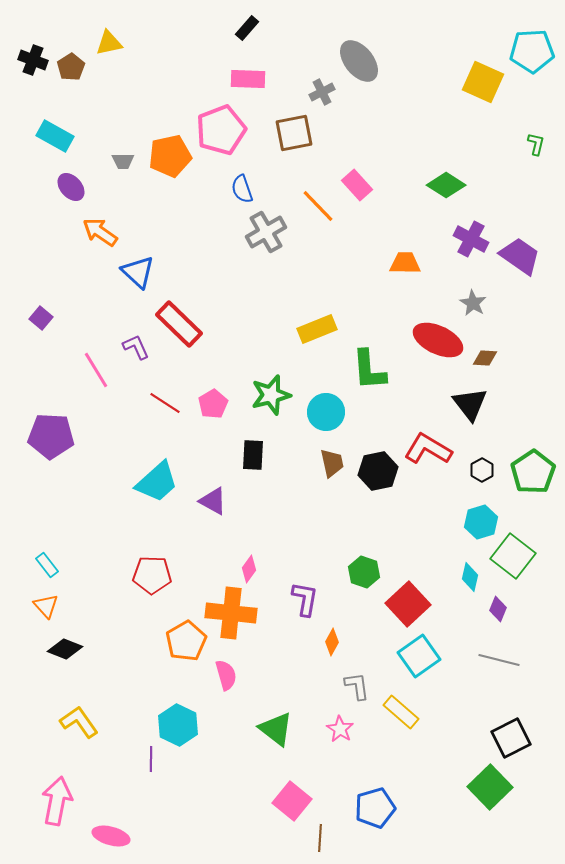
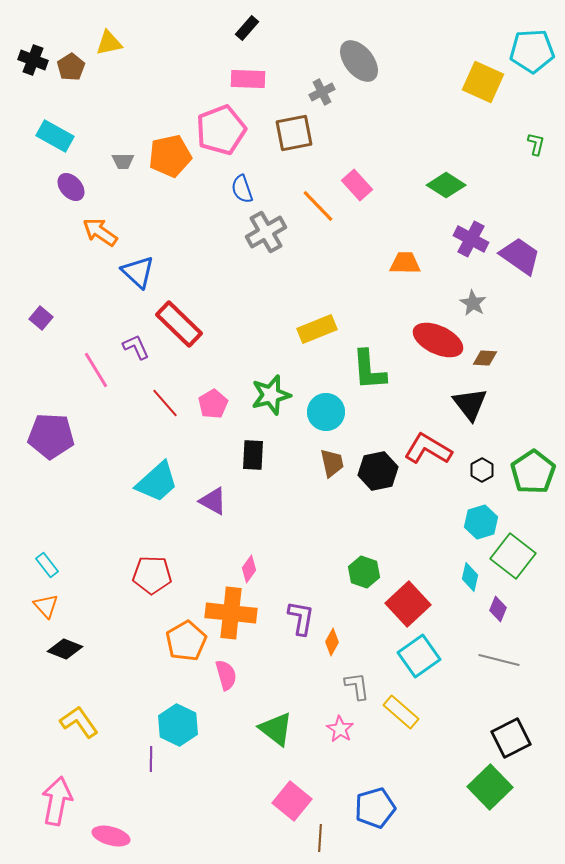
red line at (165, 403): rotated 16 degrees clockwise
purple L-shape at (305, 599): moved 4 px left, 19 px down
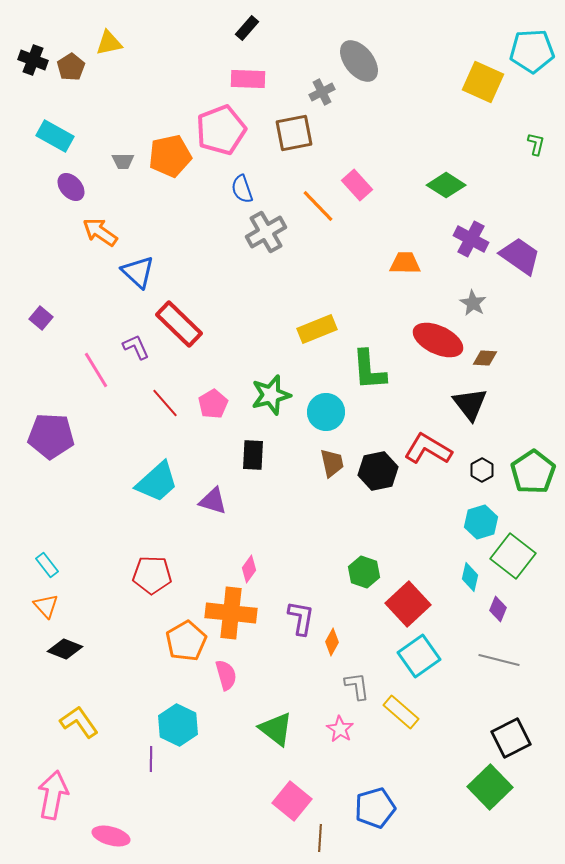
purple triangle at (213, 501): rotated 12 degrees counterclockwise
pink arrow at (57, 801): moved 4 px left, 6 px up
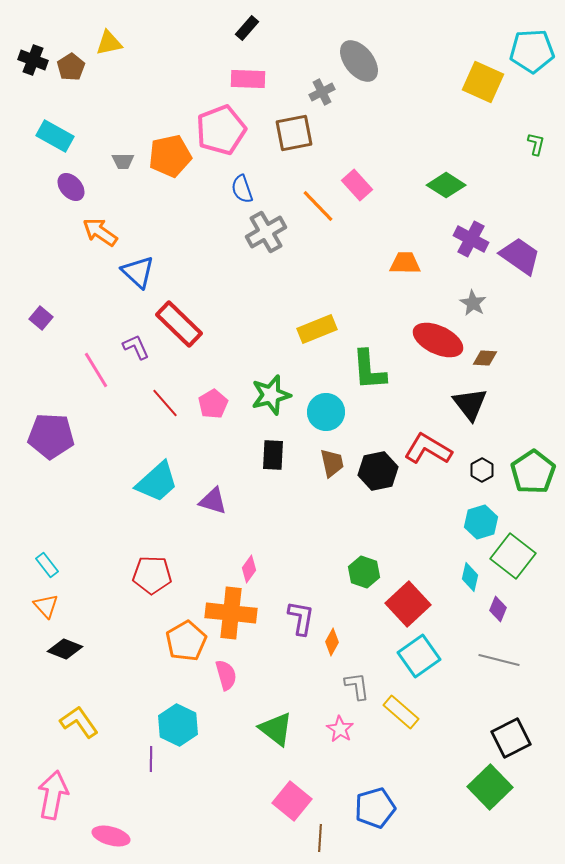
black rectangle at (253, 455): moved 20 px right
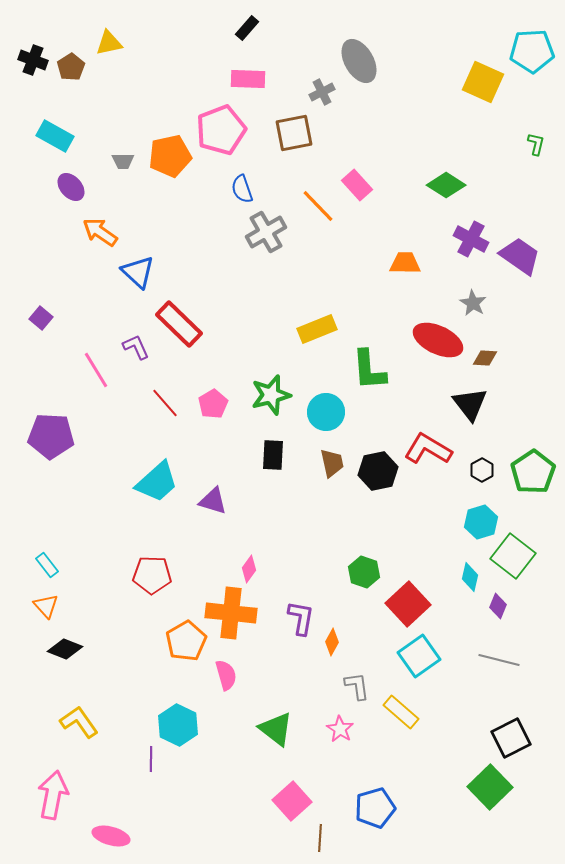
gray ellipse at (359, 61): rotated 9 degrees clockwise
purple diamond at (498, 609): moved 3 px up
pink square at (292, 801): rotated 9 degrees clockwise
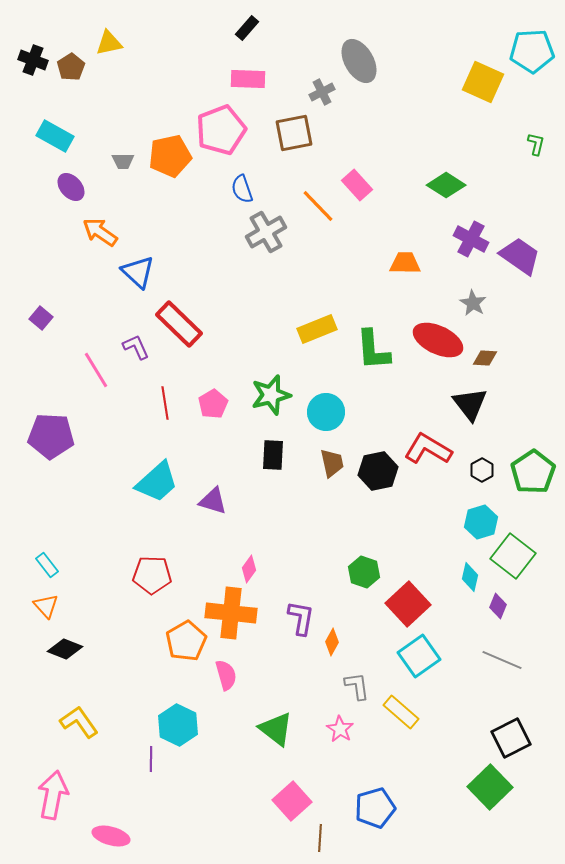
green L-shape at (369, 370): moved 4 px right, 20 px up
red line at (165, 403): rotated 32 degrees clockwise
gray line at (499, 660): moved 3 px right; rotated 9 degrees clockwise
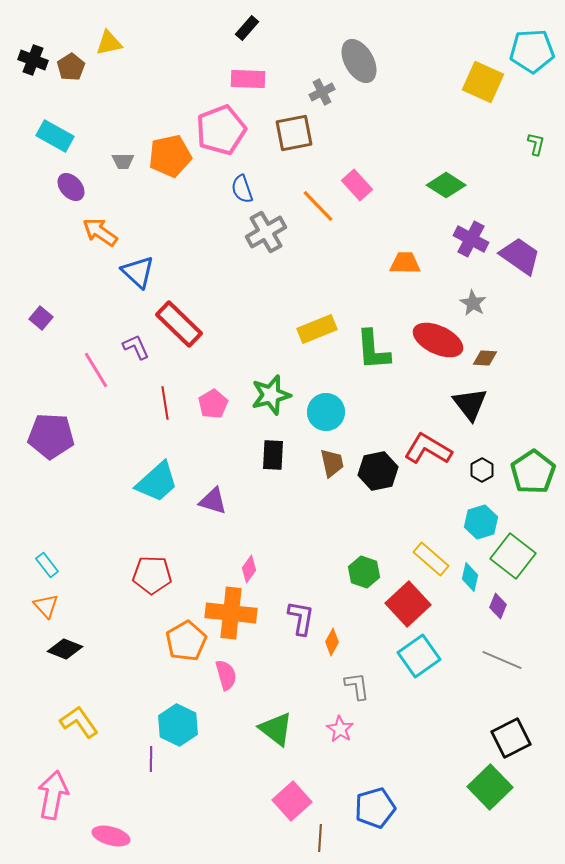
yellow rectangle at (401, 712): moved 30 px right, 153 px up
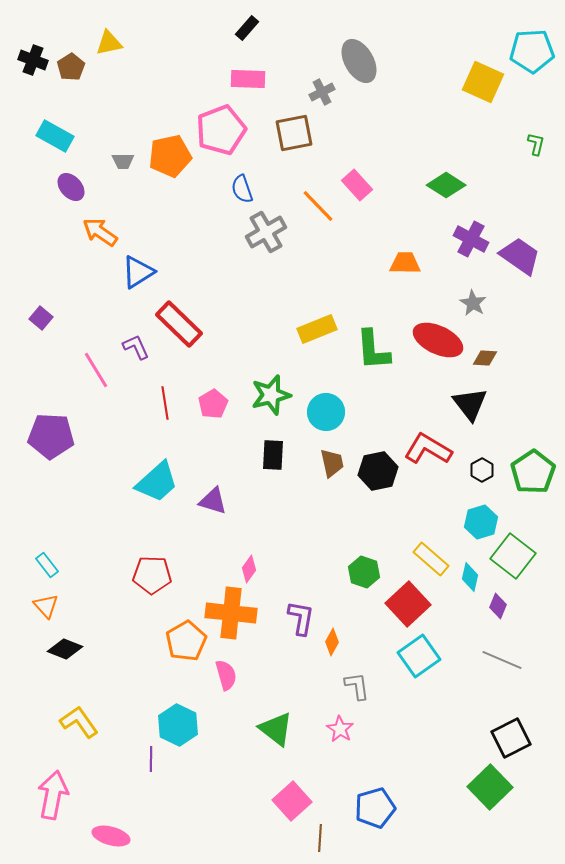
blue triangle at (138, 272): rotated 45 degrees clockwise
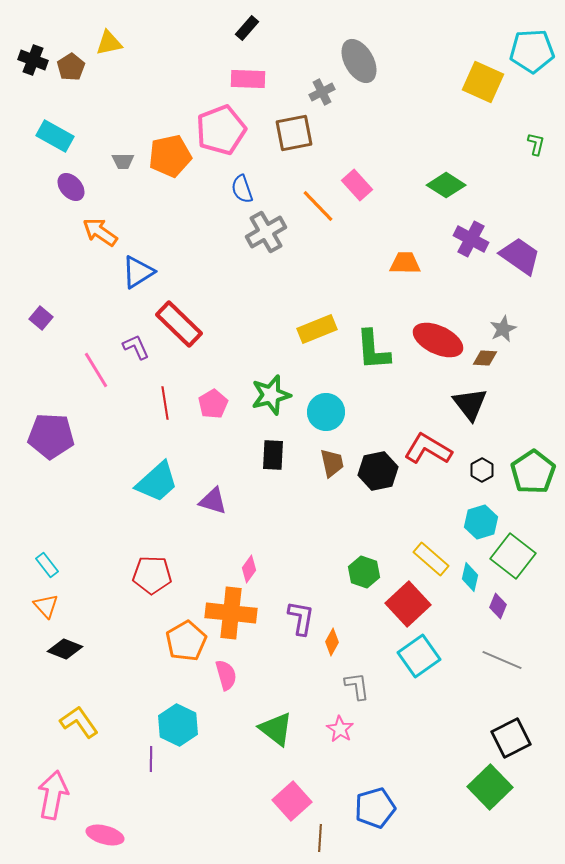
gray star at (473, 303): moved 30 px right, 26 px down; rotated 16 degrees clockwise
pink ellipse at (111, 836): moved 6 px left, 1 px up
